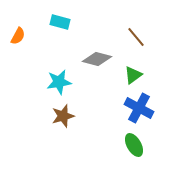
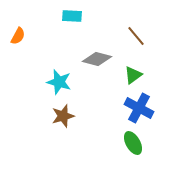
cyan rectangle: moved 12 px right, 6 px up; rotated 12 degrees counterclockwise
brown line: moved 1 px up
cyan star: rotated 25 degrees clockwise
green ellipse: moved 1 px left, 2 px up
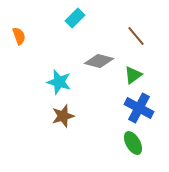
cyan rectangle: moved 3 px right, 2 px down; rotated 48 degrees counterclockwise
orange semicircle: moved 1 px right; rotated 48 degrees counterclockwise
gray diamond: moved 2 px right, 2 px down
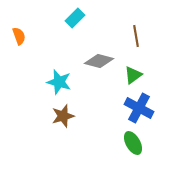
brown line: rotated 30 degrees clockwise
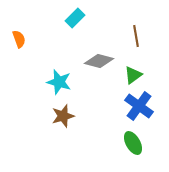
orange semicircle: moved 3 px down
blue cross: moved 2 px up; rotated 8 degrees clockwise
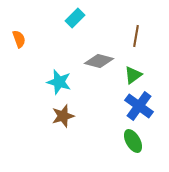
brown line: rotated 20 degrees clockwise
green ellipse: moved 2 px up
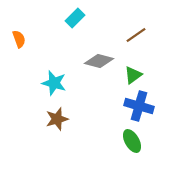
brown line: moved 1 px up; rotated 45 degrees clockwise
cyan star: moved 5 px left, 1 px down
blue cross: rotated 20 degrees counterclockwise
brown star: moved 6 px left, 3 px down
green ellipse: moved 1 px left
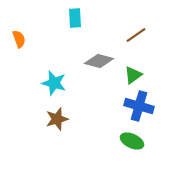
cyan rectangle: rotated 48 degrees counterclockwise
green ellipse: rotated 35 degrees counterclockwise
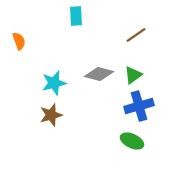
cyan rectangle: moved 1 px right, 2 px up
orange semicircle: moved 2 px down
gray diamond: moved 13 px down
cyan star: rotated 30 degrees counterclockwise
blue cross: rotated 32 degrees counterclockwise
brown star: moved 6 px left, 4 px up
